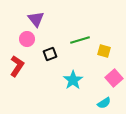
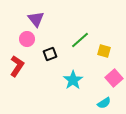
green line: rotated 24 degrees counterclockwise
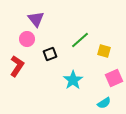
pink square: rotated 18 degrees clockwise
